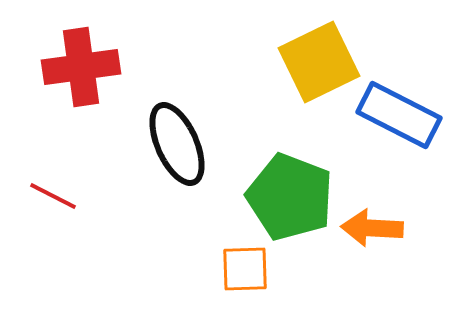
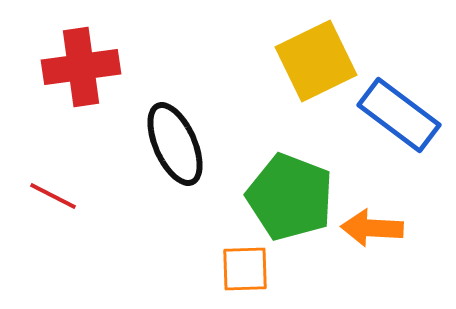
yellow square: moved 3 px left, 1 px up
blue rectangle: rotated 10 degrees clockwise
black ellipse: moved 2 px left
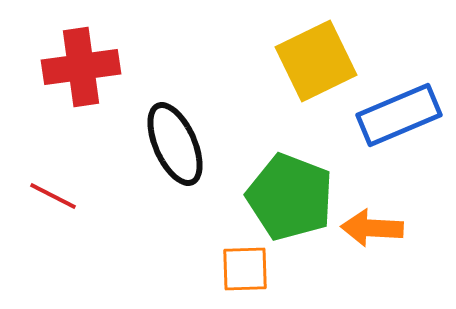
blue rectangle: rotated 60 degrees counterclockwise
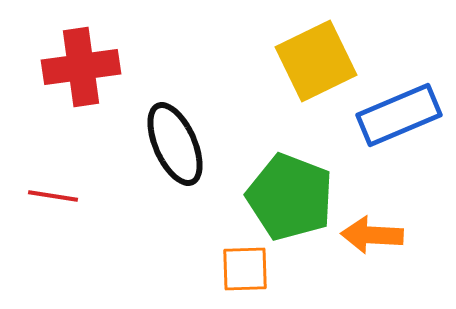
red line: rotated 18 degrees counterclockwise
orange arrow: moved 7 px down
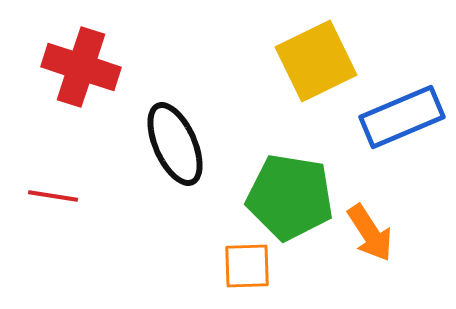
red cross: rotated 26 degrees clockwise
blue rectangle: moved 3 px right, 2 px down
green pentagon: rotated 12 degrees counterclockwise
orange arrow: moved 2 px left, 2 px up; rotated 126 degrees counterclockwise
orange square: moved 2 px right, 3 px up
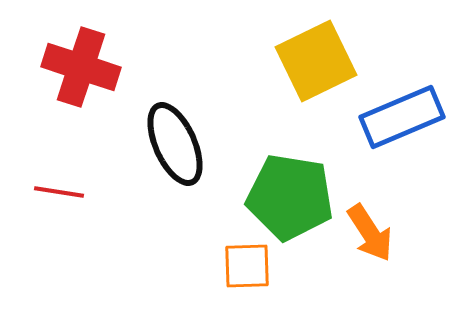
red line: moved 6 px right, 4 px up
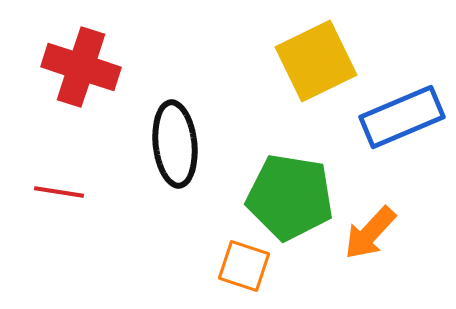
black ellipse: rotated 18 degrees clockwise
orange arrow: rotated 76 degrees clockwise
orange square: moved 3 px left; rotated 20 degrees clockwise
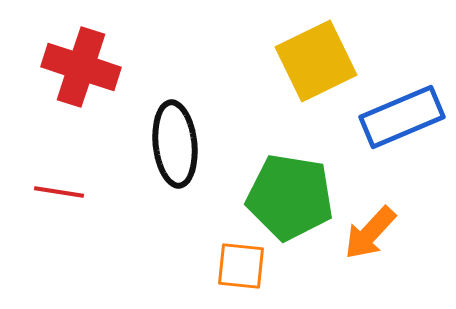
orange square: moved 3 px left; rotated 12 degrees counterclockwise
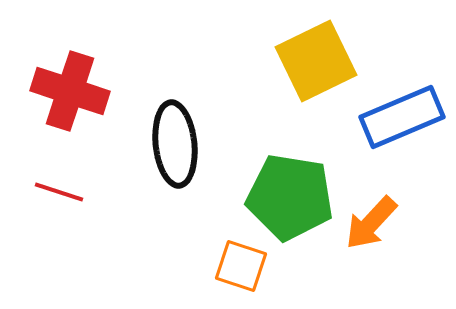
red cross: moved 11 px left, 24 px down
red line: rotated 9 degrees clockwise
orange arrow: moved 1 px right, 10 px up
orange square: rotated 12 degrees clockwise
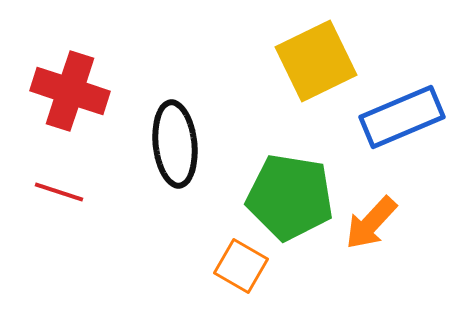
orange square: rotated 12 degrees clockwise
